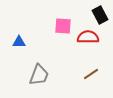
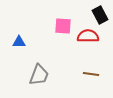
red semicircle: moved 1 px up
brown line: rotated 42 degrees clockwise
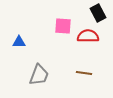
black rectangle: moved 2 px left, 2 px up
brown line: moved 7 px left, 1 px up
